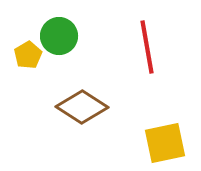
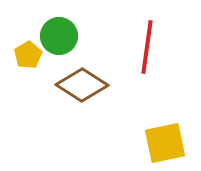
red line: rotated 18 degrees clockwise
brown diamond: moved 22 px up
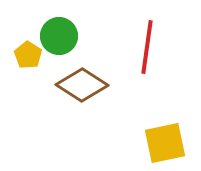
yellow pentagon: rotated 8 degrees counterclockwise
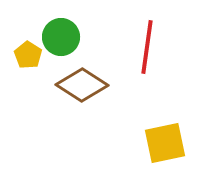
green circle: moved 2 px right, 1 px down
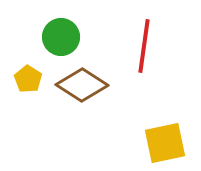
red line: moved 3 px left, 1 px up
yellow pentagon: moved 24 px down
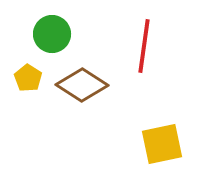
green circle: moved 9 px left, 3 px up
yellow pentagon: moved 1 px up
yellow square: moved 3 px left, 1 px down
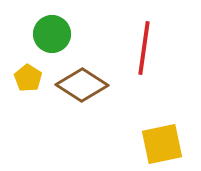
red line: moved 2 px down
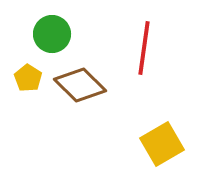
brown diamond: moved 2 px left; rotated 12 degrees clockwise
yellow square: rotated 18 degrees counterclockwise
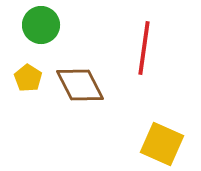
green circle: moved 11 px left, 9 px up
brown diamond: rotated 18 degrees clockwise
yellow square: rotated 36 degrees counterclockwise
